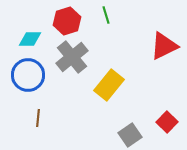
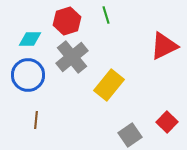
brown line: moved 2 px left, 2 px down
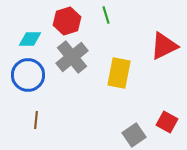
yellow rectangle: moved 10 px right, 12 px up; rotated 28 degrees counterclockwise
red square: rotated 15 degrees counterclockwise
gray square: moved 4 px right
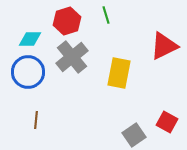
blue circle: moved 3 px up
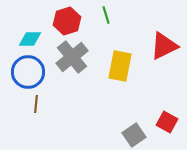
yellow rectangle: moved 1 px right, 7 px up
brown line: moved 16 px up
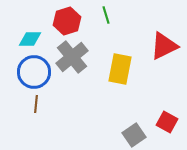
yellow rectangle: moved 3 px down
blue circle: moved 6 px right
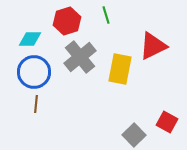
red triangle: moved 11 px left
gray cross: moved 8 px right
gray square: rotated 10 degrees counterclockwise
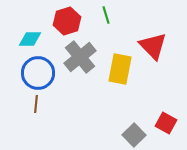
red triangle: rotated 48 degrees counterclockwise
blue circle: moved 4 px right, 1 px down
red square: moved 1 px left, 1 px down
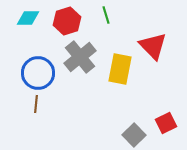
cyan diamond: moved 2 px left, 21 px up
red square: rotated 35 degrees clockwise
